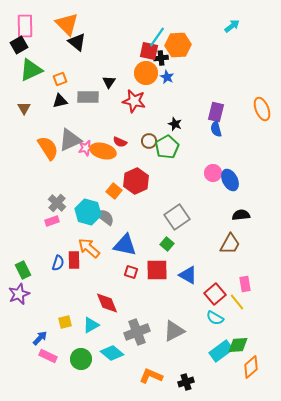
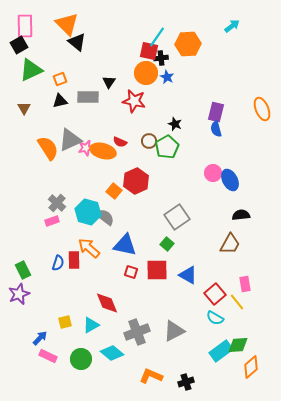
orange hexagon at (178, 45): moved 10 px right, 1 px up
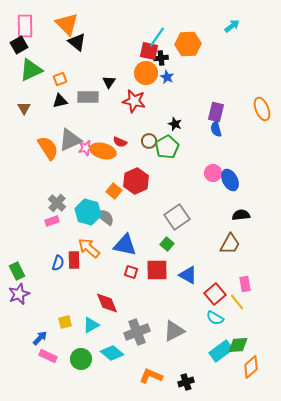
green rectangle at (23, 270): moved 6 px left, 1 px down
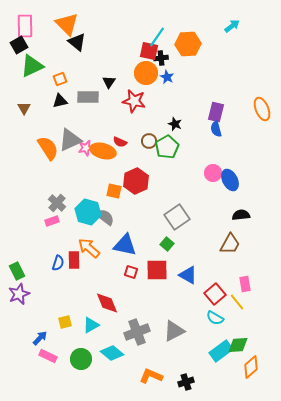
green triangle at (31, 70): moved 1 px right, 4 px up
orange square at (114, 191): rotated 28 degrees counterclockwise
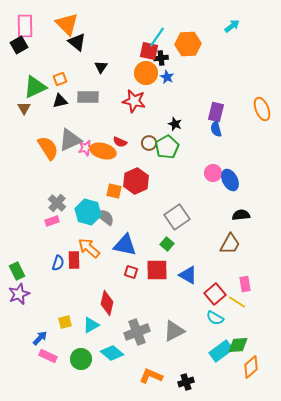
green triangle at (32, 66): moved 3 px right, 21 px down
black triangle at (109, 82): moved 8 px left, 15 px up
brown circle at (149, 141): moved 2 px down
yellow line at (237, 302): rotated 18 degrees counterclockwise
red diamond at (107, 303): rotated 35 degrees clockwise
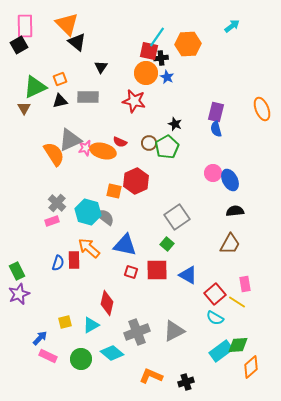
orange semicircle at (48, 148): moved 6 px right, 6 px down
black semicircle at (241, 215): moved 6 px left, 4 px up
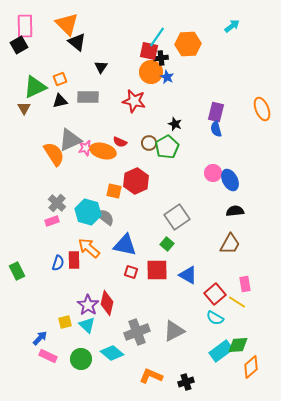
orange circle at (146, 73): moved 5 px right, 1 px up
purple star at (19, 294): moved 69 px right, 11 px down; rotated 15 degrees counterclockwise
cyan triangle at (91, 325): moved 4 px left; rotated 48 degrees counterclockwise
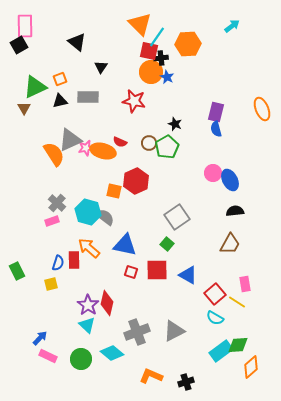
orange triangle at (67, 24): moved 73 px right
yellow square at (65, 322): moved 14 px left, 38 px up
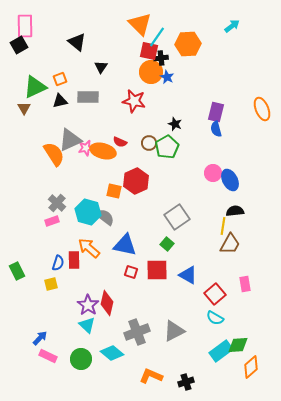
yellow line at (237, 302): moved 14 px left, 76 px up; rotated 66 degrees clockwise
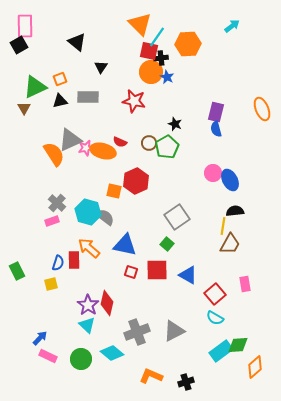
orange diamond at (251, 367): moved 4 px right
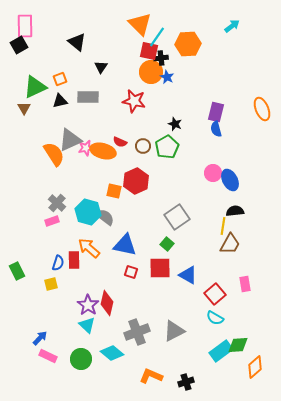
brown circle at (149, 143): moved 6 px left, 3 px down
red square at (157, 270): moved 3 px right, 2 px up
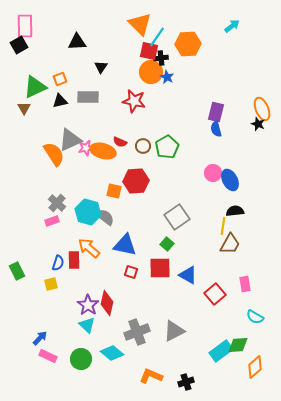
black triangle at (77, 42): rotated 42 degrees counterclockwise
black star at (175, 124): moved 83 px right
red hexagon at (136, 181): rotated 20 degrees clockwise
cyan semicircle at (215, 318): moved 40 px right, 1 px up
